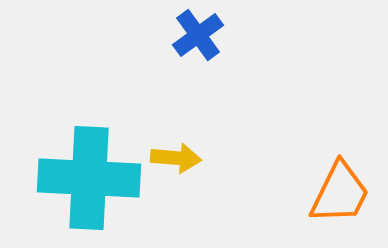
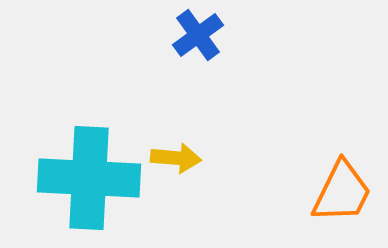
orange trapezoid: moved 2 px right, 1 px up
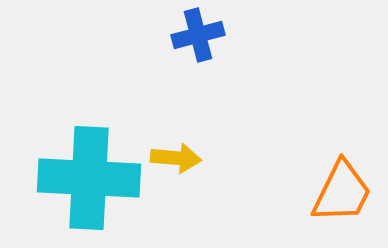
blue cross: rotated 21 degrees clockwise
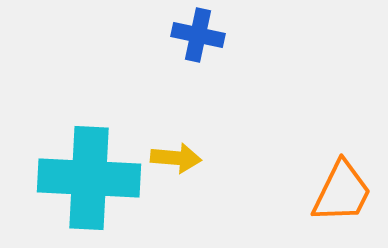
blue cross: rotated 27 degrees clockwise
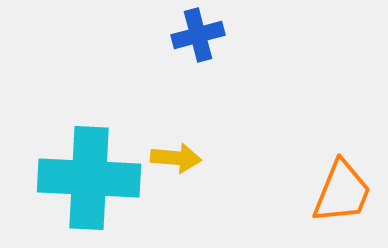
blue cross: rotated 27 degrees counterclockwise
orange trapezoid: rotated 4 degrees counterclockwise
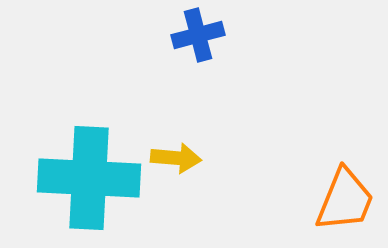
orange trapezoid: moved 3 px right, 8 px down
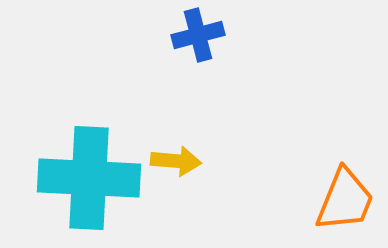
yellow arrow: moved 3 px down
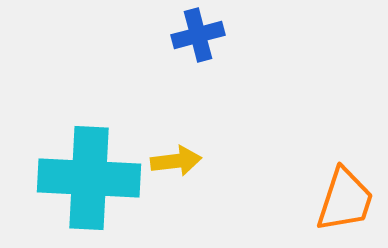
yellow arrow: rotated 12 degrees counterclockwise
orange trapezoid: rotated 4 degrees counterclockwise
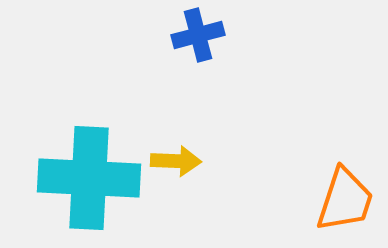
yellow arrow: rotated 9 degrees clockwise
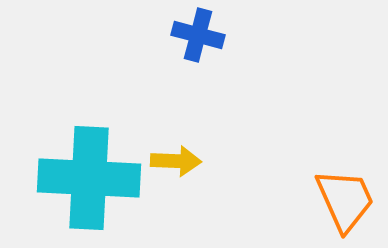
blue cross: rotated 30 degrees clockwise
orange trapezoid: rotated 42 degrees counterclockwise
